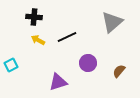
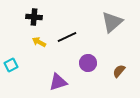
yellow arrow: moved 1 px right, 2 px down
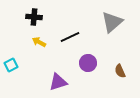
black line: moved 3 px right
brown semicircle: moved 1 px right; rotated 64 degrees counterclockwise
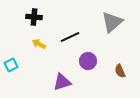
yellow arrow: moved 2 px down
purple circle: moved 2 px up
purple triangle: moved 4 px right
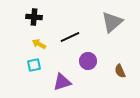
cyan square: moved 23 px right; rotated 16 degrees clockwise
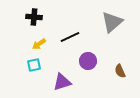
yellow arrow: rotated 64 degrees counterclockwise
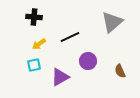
purple triangle: moved 2 px left, 5 px up; rotated 12 degrees counterclockwise
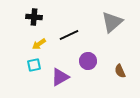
black line: moved 1 px left, 2 px up
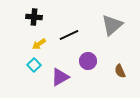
gray triangle: moved 3 px down
cyan square: rotated 32 degrees counterclockwise
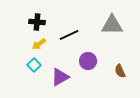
black cross: moved 3 px right, 5 px down
gray triangle: rotated 40 degrees clockwise
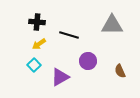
black line: rotated 42 degrees clockwise
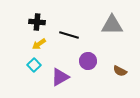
brown semicircle: rotated 40 degrees counterclockwise
